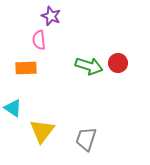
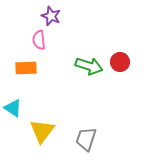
red circle: moved 2 px right, 1 px up
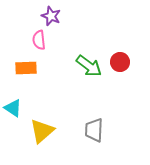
green arrow: rotated 20 degrees clockwise
yellow triangle: rotated 12 degrees clockwise
gray trapezoid: moved 8 px right, 9 px up; rotated 15 degrees counterclockwise
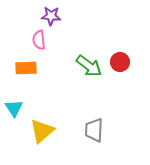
purple star: rotated 18 degrees counterclockwise
cyan triangle: moved 1 px right; rotated 24 degrees clockwise
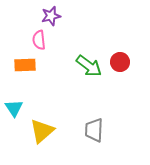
purple star: rotated 18 degrees counterclockwise
orange rectangle: moved 1 px left, 3 px up
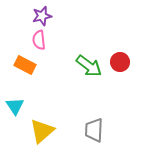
purple star: moved 9 px left
orange rectangle: rotated 30 degrees clockwise
cyan triangle: moved 1 px right, 2 px up
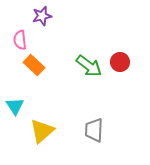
pink semicircle: moved 19 px left
orange rectangle: moved 9 px right; rotated 15 degrees clockwise
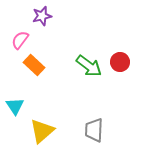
pink semicircle: rotated 42 degrees clockwise
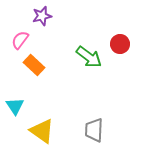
red circle: moved 18 px up
green arrow: moved 9 px up
yellow triangle: rotated 44 degrees counterclockwise
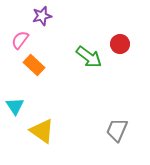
gray trapezoid: moved 23 px right; rotated 20 degrees clockwise
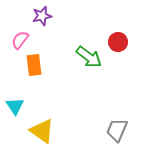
red circle: moved 2 px left, 2 px up
orange rectangle: rotated 40 degrees clockwise
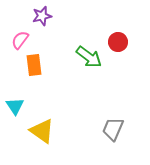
gray trapezoid: moved 4 px left, 1 px up
